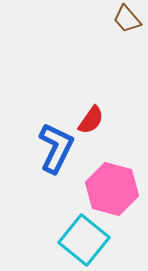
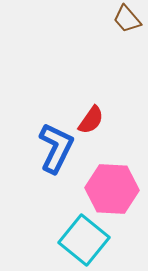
pink hexagon: rotated 12 degrees counterclockwise
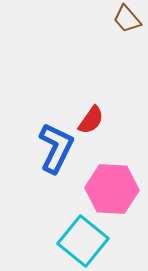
cyan square: moved 1 px left, 1 px down
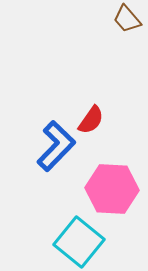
blue L-shape: moved 2 px up; rotated 18 degrees clockwise
cyan square: moved 4 px left, 1 px down
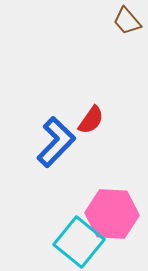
brown trapezoid: moved 2 px down
blue L-shape: moved 4 px up
pink hexagon: moved 25 px down
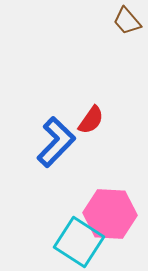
pink hexagon: moved 2 px left
cyan square: rotated 6 degrees counterclockwise
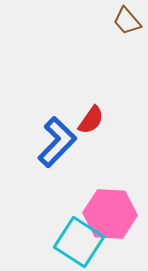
blue L-shape: moved 1 px right
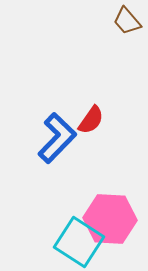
blue L-shape: moved 4 px up
pink hexagon: moved 5 px down
